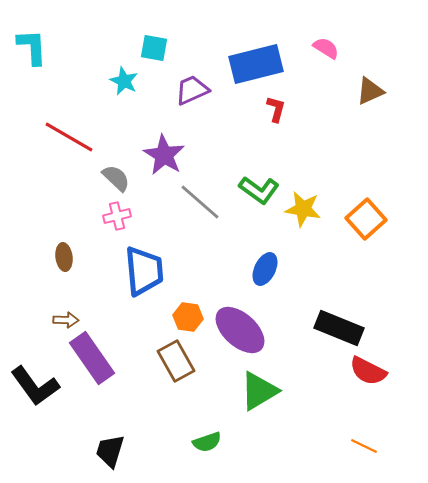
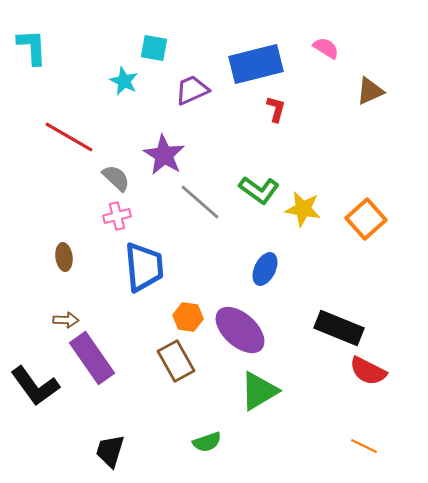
blue trapezoid: moved 4 px up
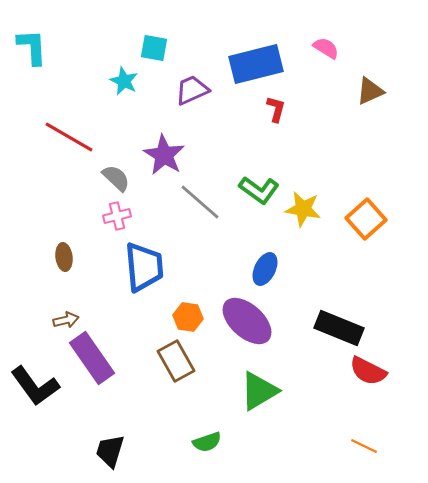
brown arrow: rotated 15 degrees counterclockwise
purple ellipse: moved 7 px right, 9 px up
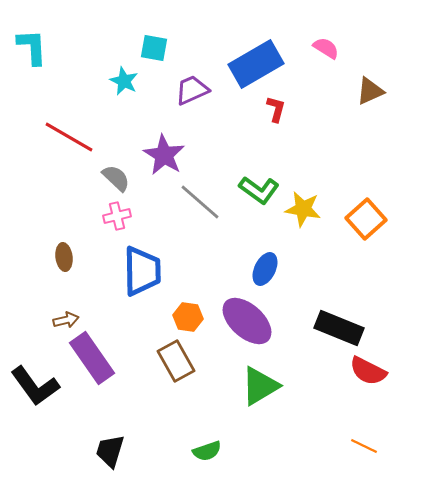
blue rectangle: rotated 16 degrees counterclockwise
blue trapezoid: moved 2 px left, 4 px down; rotated 4 degrees clockwise
green triangle: moved 1 px right, 5 px up
green semicircle: moved 9 px down
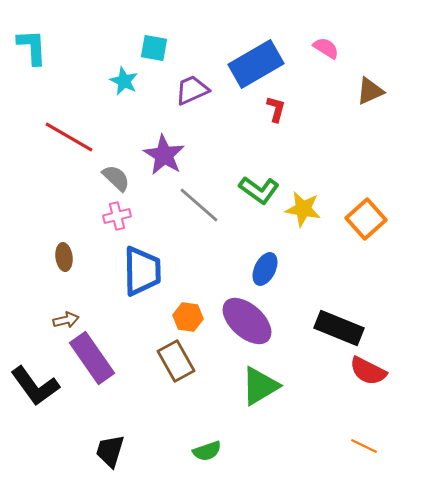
gray line: moved 1 px left, 3 px down
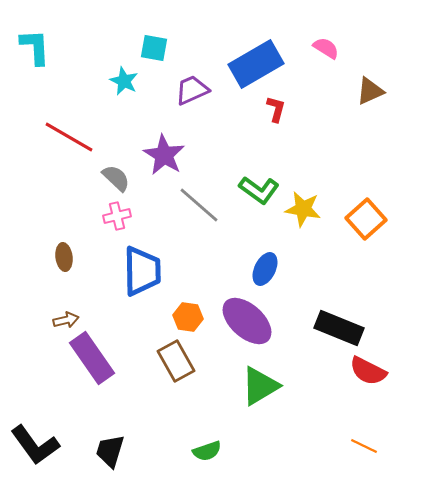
cyan L-shape: moved 3 px right
black L-shape: moved 59 px down
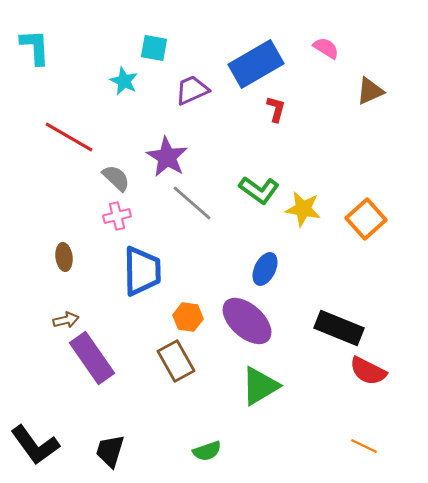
purple star: moved 3 px right, 2 px down
gray line: moved 7 px left, 2 px up
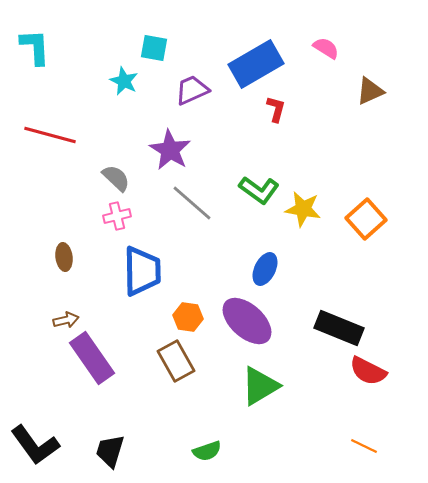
red line: moved 19 px left, 2 px up; rotated 15 degrees counterclockwise
purple star: moved 3 px right, 7 px up
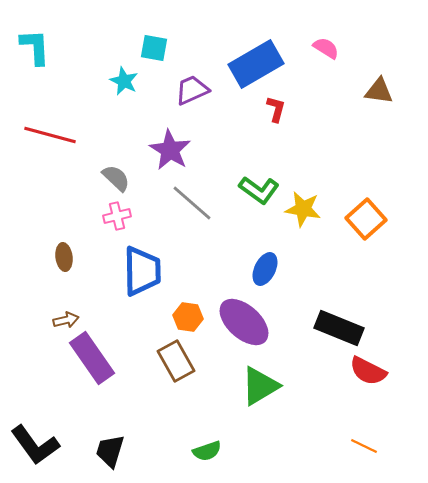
brown triangle: moved 9 px right; rotated 32 degrees clockwise
purple ellipse: moved 3 px left, 1 px down
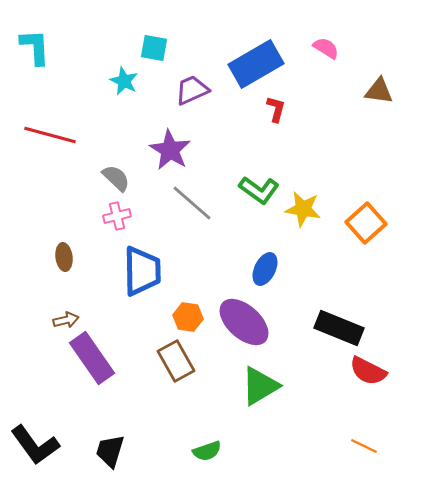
orange square: moved 4 px down
